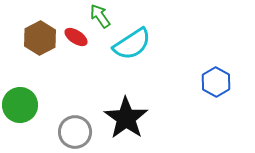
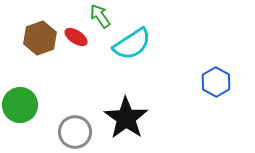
brown hexagon: rotated 8 degrees clockwise
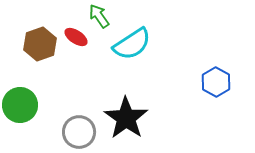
green arrow: moved 1 px left
brown hexagon: moved 6 px down
gray circle: moved 4 px right
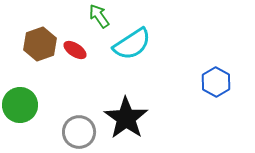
red ellipse: moved 1 px left, 13 px down
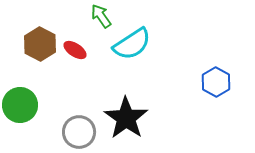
green arrow: moved 2 px right
brown hexagon: rotated 12 degrees counterclockwise
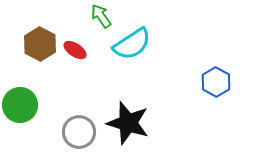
black star: moved 2 px right, 5 px down; rotated 18 degrees counterclockwise
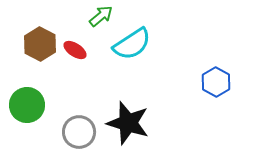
green arrow: rotated 85 degrees clockwise
green circle: moved 7 px right
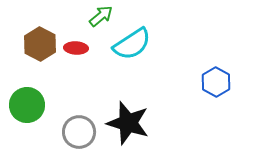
red ellipse: moved 1 px right, 2 px up; rotated 30 degrees counterclockwise
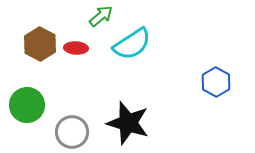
gray circle: moved 7 px left
